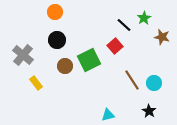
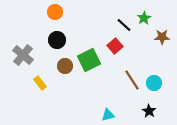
brown star: rotated 14 degrees counterclockwise
yellow rectangle: moved 4 px right
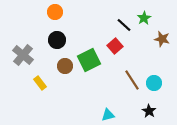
brown star: moved 2 px down; rotated 14 degrees clockwise
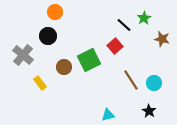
black circle: moved 9 px left, 4 px up
brown circle: moved 1 px left, 1 px down
brown line: moved 1 px left
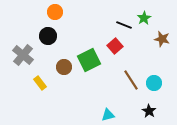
black line: rotated 21 degrees counterclockwise
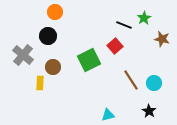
brown circle: moved 11 px left
yellow rectangle: rotated 40 degrees clockwise
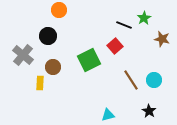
orange circle: moved 4 px right, 2 px up
cyan circle: moved 3 px up
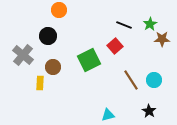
green star: moved 6 px right, 6 px down
brown star: rotated 14 degrees counterclockwise
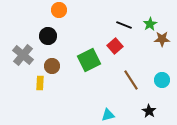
brown circle: moved 1 px left, 1 px up
cyan circle: moved 8 px right
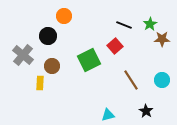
orange circle: moved 5 px right, 6 px down
black star: moved 3 px left
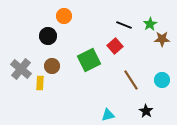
gray cross: moved 2 px left, 14 px down
